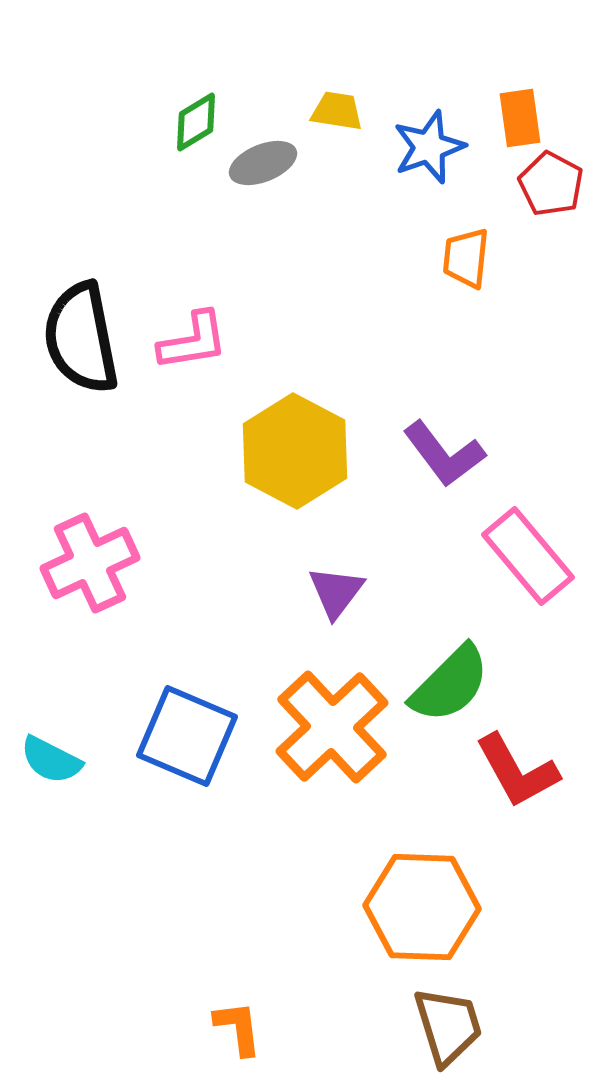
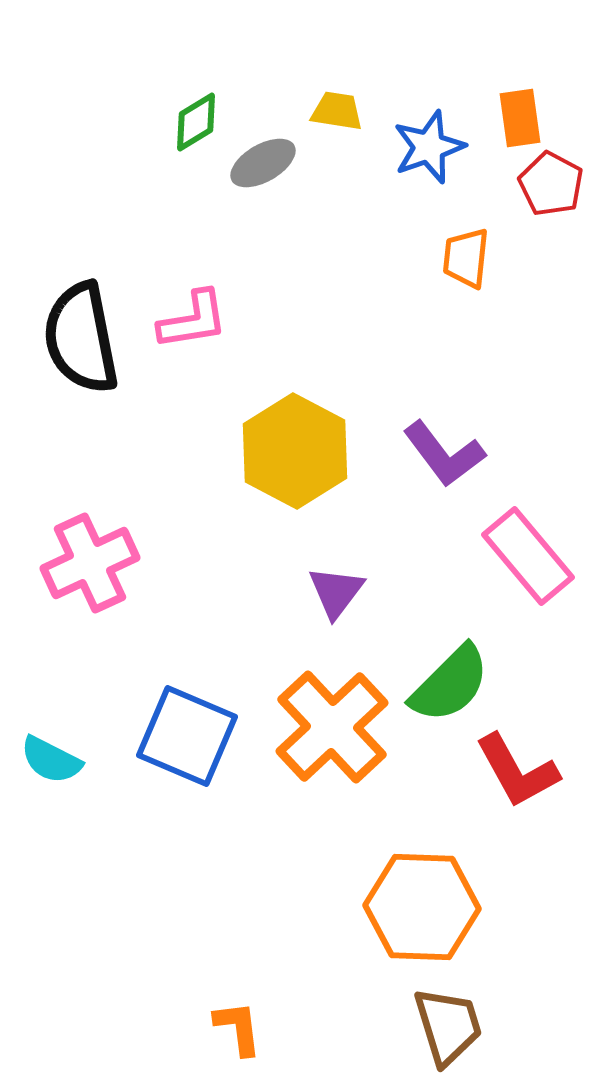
gray ellipse: rotated 8 degrees counterclockwise
pink L-shape: moved 21 px up
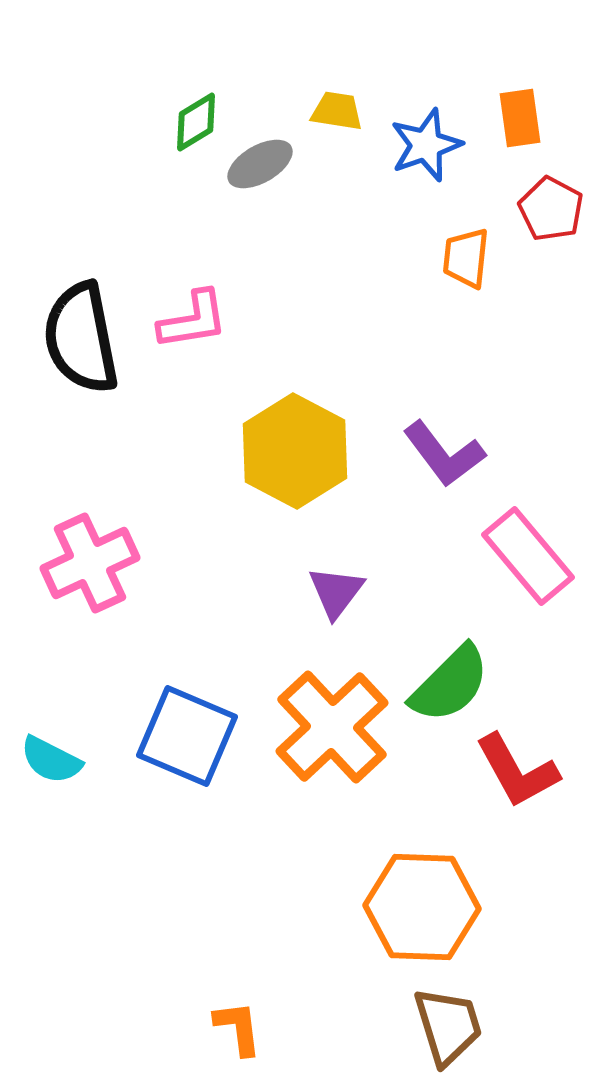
blue star: moved 3 px left, 2 px up
gray ellipse: moved 3 px left, 1 px down
red pentagon: moved 25 px down
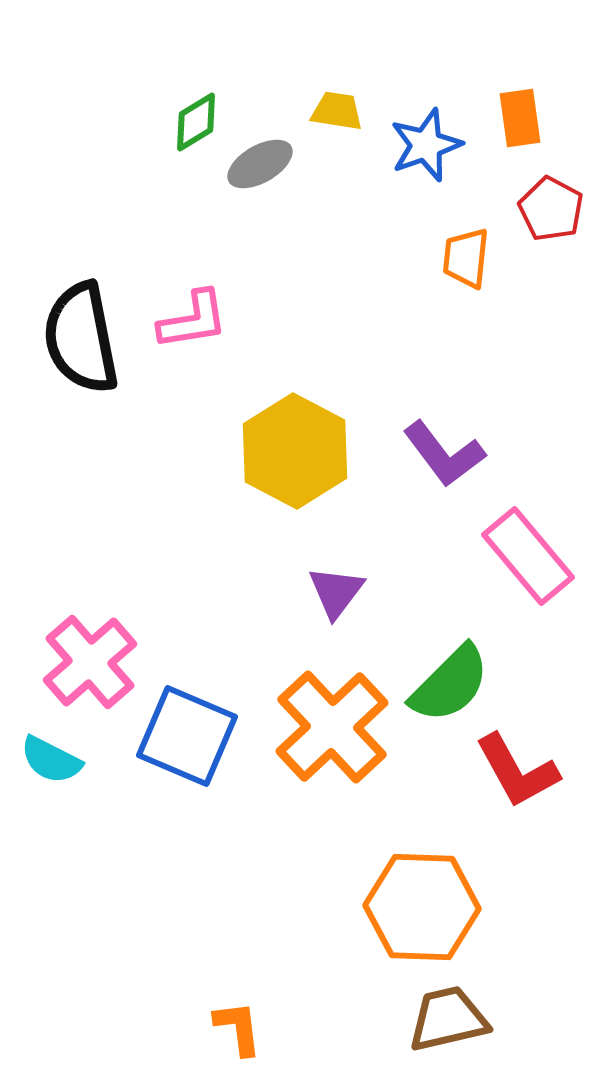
pink cross: moved 99 px down; rotated 16 degrees counterclockwise
brown trapezoid: moved 7 px up; rotated 86 degrees counterclockwise
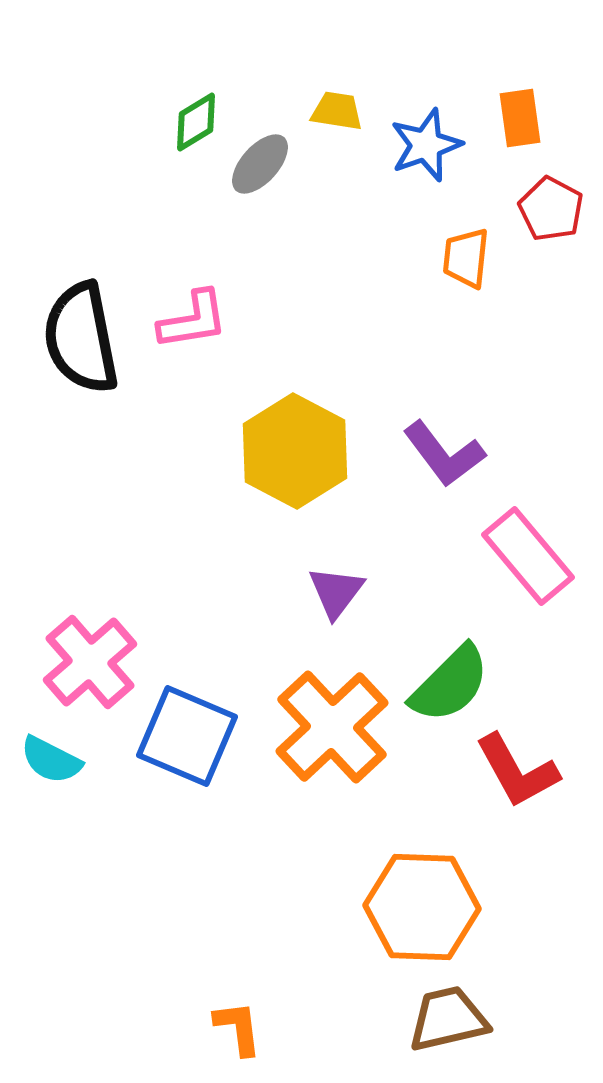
gray ellipse: rotated 18 degrees counterclockwise
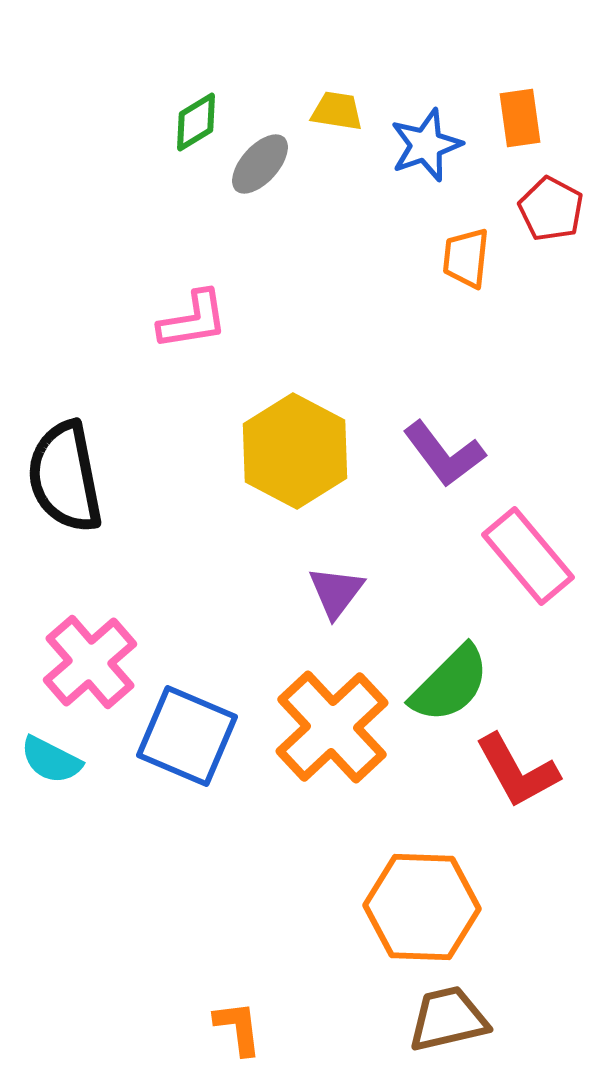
black semicircle: moved 16 px left, 139 px down
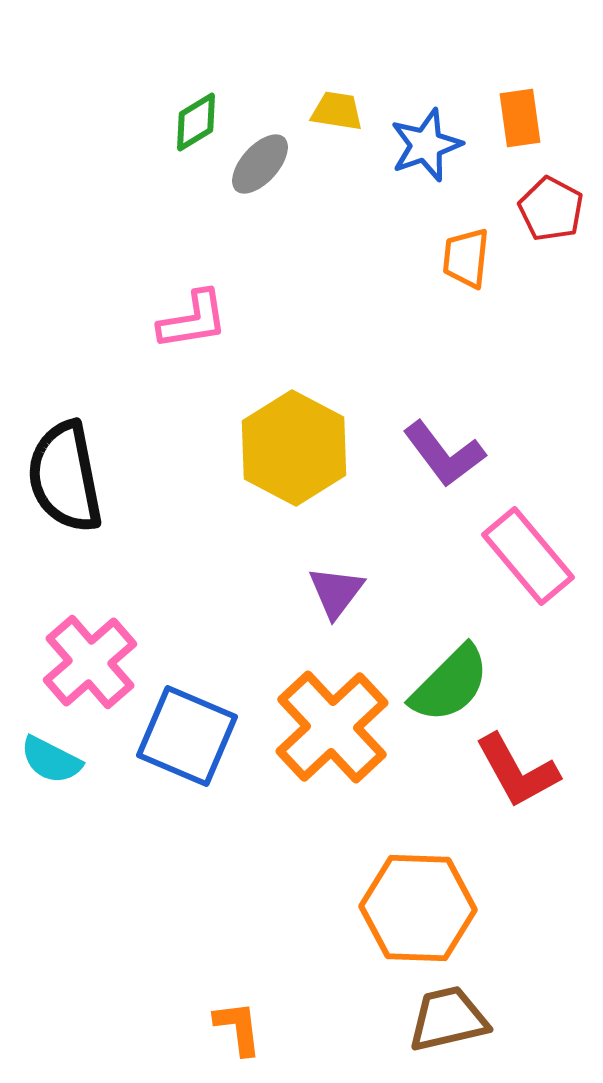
yellow hexagon: moved 1 px left, 3 px up
orange hexagon: moved 4 px left, 1 px down
